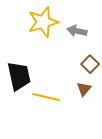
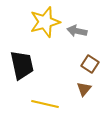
yellow star: moved 2 px right
brown square: rotated 12 degrees counterclockwise
black trapezoid: moved 3 px right, 11 px up
yellow line: moved 1 px left, 7 px down
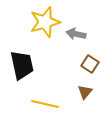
gray arrow: moved 1 px left, 3 px down
brown triangle: moved 1 px right, 3 px down
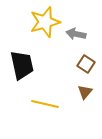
brown square: moved 4 px left
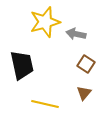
brown triangle: moved 1 px left, 1 px down
